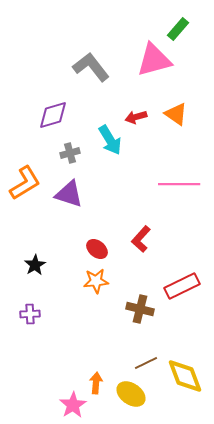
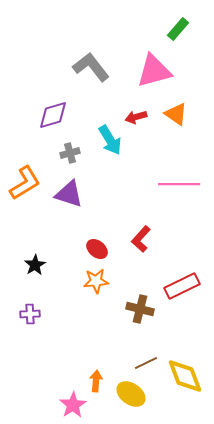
pink triangle: moved 11 px down
orange arrow: moved 2 px up
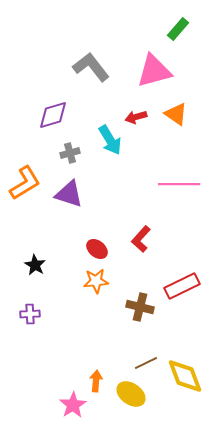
black star: rotated 10 degrees counterclockwise
brown cross: moved 2 px up
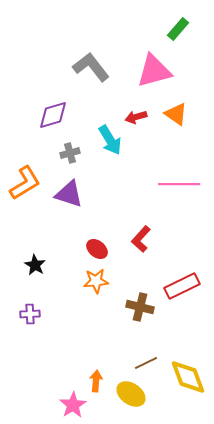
yellow diamond: moved 3 px right, 1 px down
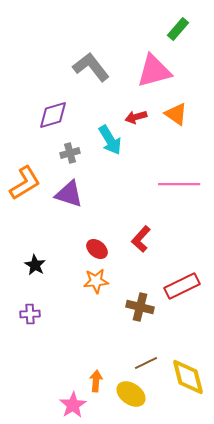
yellow diamond: rotated 6 degrees clockwise
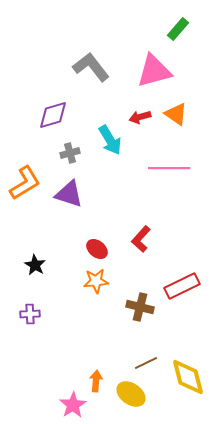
red arrow: moved 4 px right
pink line: moved 10 px left, 16 px up
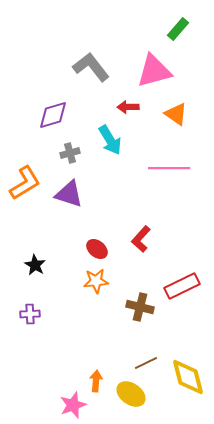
red arrow: moved 12 px left, 10 px up; rotated 15 degrees clockwise
pink star: rotated 12 degrees clockwise
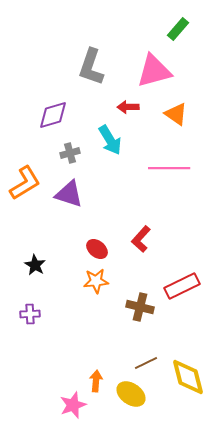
gray L-shape: rotated 123 degrees counterclockwise
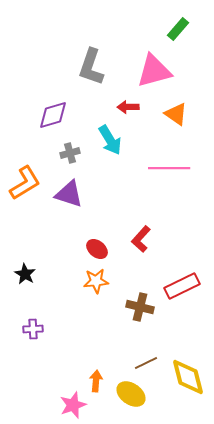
black star: moved 10 px left, 9 px down
purple cross: moved 3 px right, 15 px down
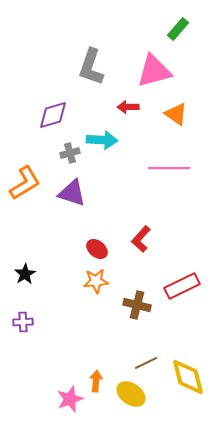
cyan arrow: moved 8 px left; rotated 56 degrees counterclockwise
purple triangle: moved 3 px right, 1 px up
black star: rotated 10 degrees clockwise
brown cross: moved 3 px left, 2 px up
purple cross: moved 10 px left, 7 px up
pink star: moved 3 px left, 6 px up
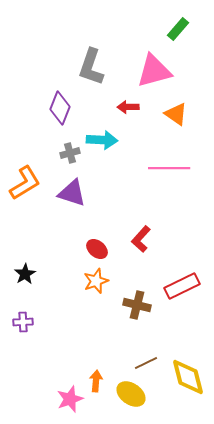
purple diamond: moved 7 px right, 7 px up; rotated 52 degrees counterclockwise
orange star: rotated 15 degrees counterclockwise
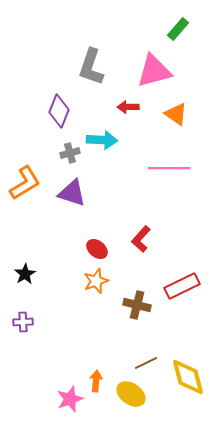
purple diamond: moved 1 px left, 3 px down
